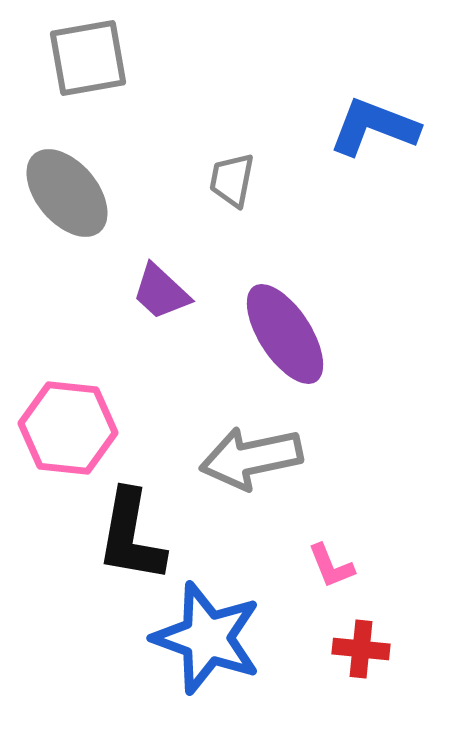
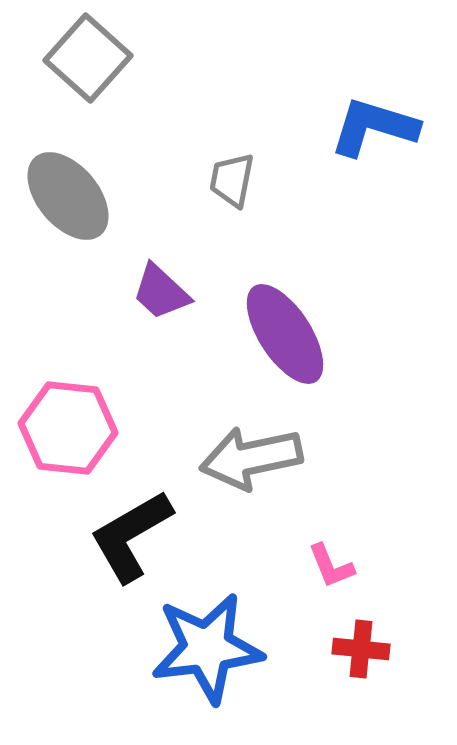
gray square: rotated 38 degrees counterclockwise
blue L-shape: rotated 4 degrees counterclockwise
gray ellipse: moved 1 px right, 3 px down
black L-shape: rotated 50 degrees clockwise
blue star: moved 10 px down; rotated 27 degrees counterclockwise
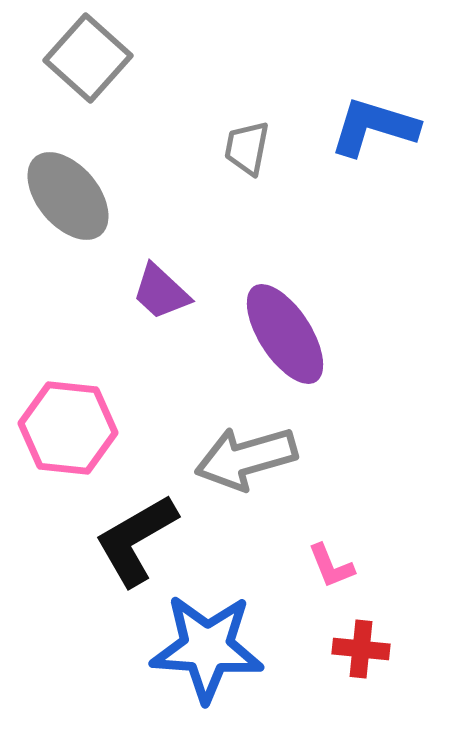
gray trapezoid: moved 15 px right, 32 px up
gray arrow: moved 5 px left; rotated 4 degrees counterclockwise
black L-shape: moved 5 px right, 4 px down
blue star: rotated 11 degrees clockwise
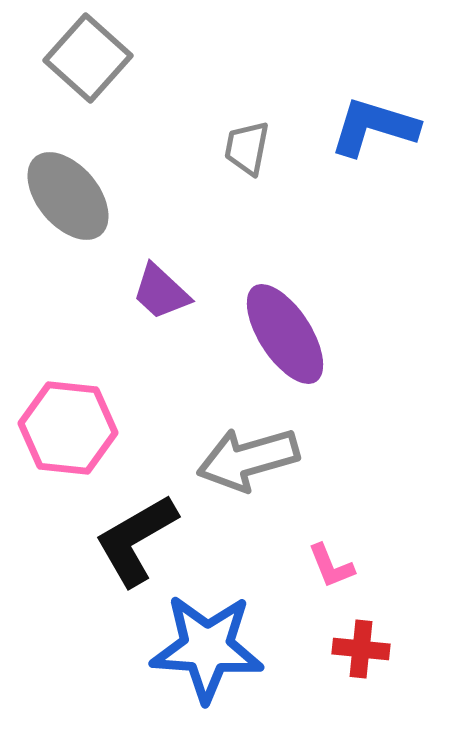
gray arrow: moved 2 px right, 1 px down
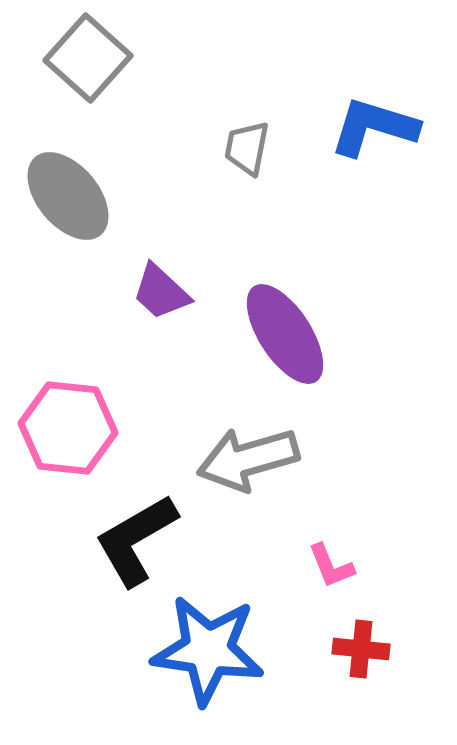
blue star: moved 1 px right, 2 px down; rotated 4 degrees clockwise
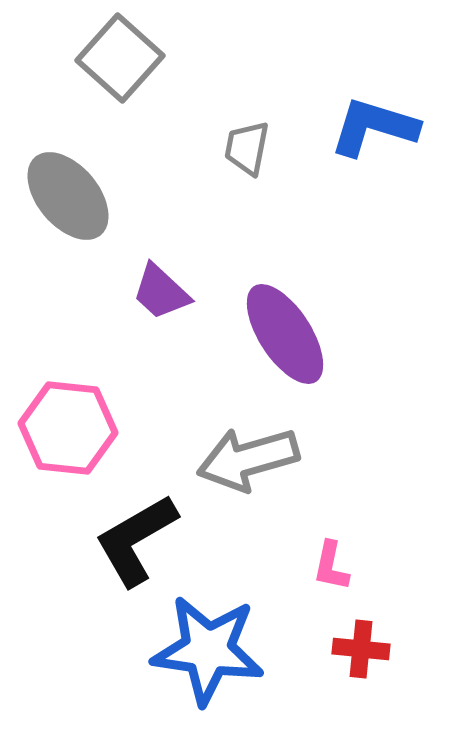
gray square: moved 32 px right
pink L-shape: rotated 34 degrees clockwise
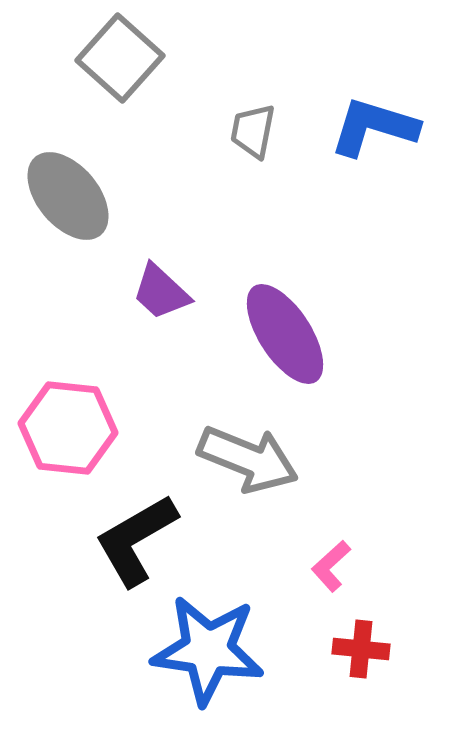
gray trapezoid: moved 6 px right, 17 px up
gray arrow: rotated 142 degrees counterclockwise
pink L-shape: rotated 36 degrees clockwise
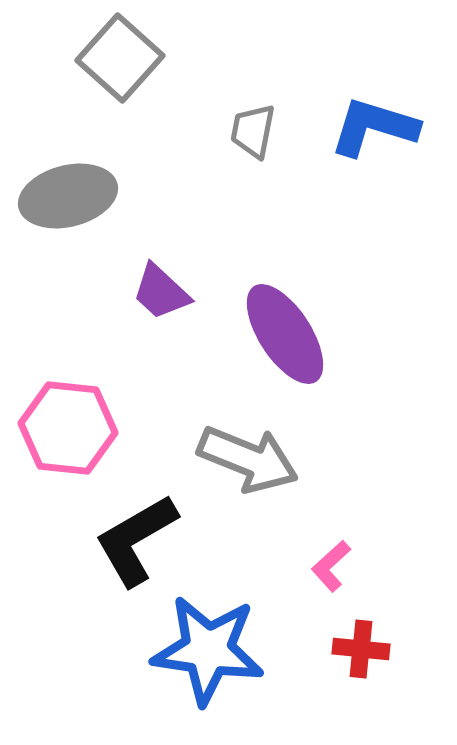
gray ellipse: rotated 64 degrees counterclockwise
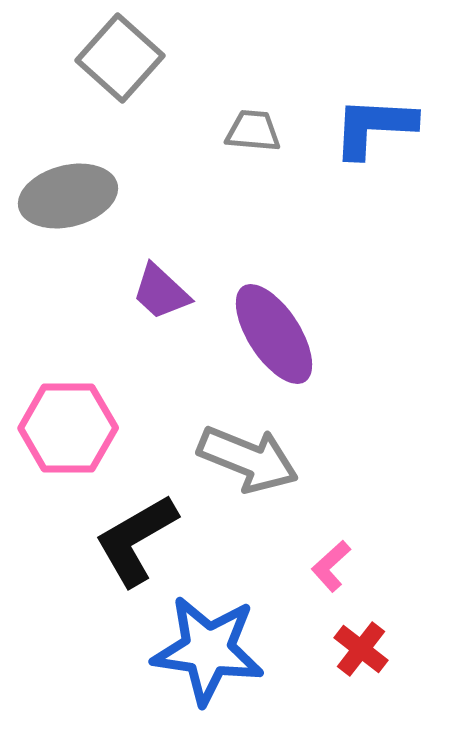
blue L-shape: rotated 14 degrees counterclockwise
gray trapezoid: rotated 84 degrees clockwise
purple ellipse: moved 11 px left
pink hexagon: rotated 6 degrees counterclockwise
red cross: rotated 32 degrees clockwise
